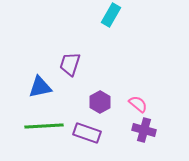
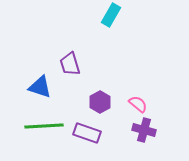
purple trapezoid: rotated 35 degrees counterclockwise
blue triangle: rotated 30 degrees clockwise
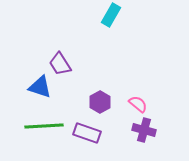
purple trapezoid: moved 10 px left; rotated 15 degrees counterclockwise
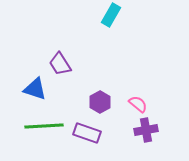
blue triangle: moved 5 px left, 2 px down
purple cross: moved 2 px right; rotated 25 degrees counterclockwise
